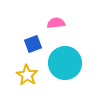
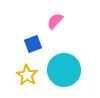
pink semicircle: moved 1 px left, 2 px up; rotated 42 degrees counterclockwise
cyan circle: moved 1 px left, 7 px down
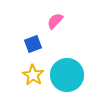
cyan circle: moved 3 px right, 5 px down
yellow star: moved 6 px right
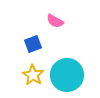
pink semicircle: rotated 102 degrees counterclockwise
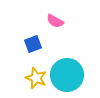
yellow star: moved 3 px right, 3 px down; rotated 10 degrees counterclockwise
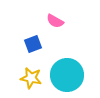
yellow star: moved 5 px left; rotated 10 degrees counterclockwise
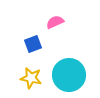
pink semicircle: moved 1 px down; rotated 126 degrees clockwise
cyan circle: moved 2 px right
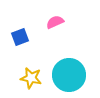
blue square: moved 13 px left, 7 px up
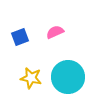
pink semicircle: moved 10 px down
cyan circle: moved 1 px left, 2 px down
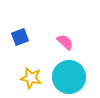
pink semicircle: moved 10 px right, 10 px down; rotated 66 degrees clockwise
cyan circle: moved 1 px right
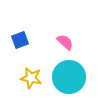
blue square: moved 3 px down
